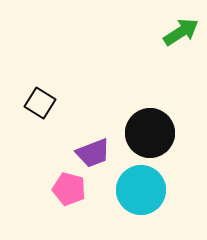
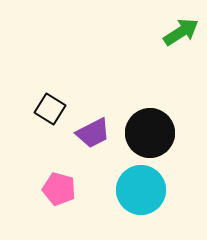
black square: moved 10 px right, 6 px down
purple trapezoid: moved 20 px up; rotated 6 degrees counterclockwise
pink pentagon: moved 10 px left
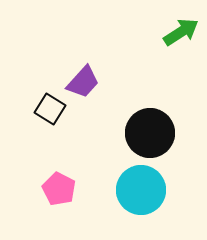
purple trapezoid: moved 10 px left, 51 px up; rotated 21 degrees counterclockwise
pink pentagon: rotated 12 degrees clockwise
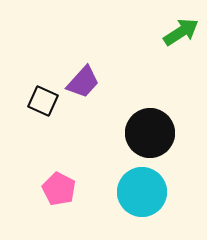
black square: moved 7 px left, 8 px up; rotated 8 degrees counterclockwise
cyan circle: moved 1 px right, 2 px down
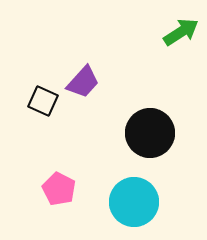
cyan circle: moved 8 px left, 10 px down
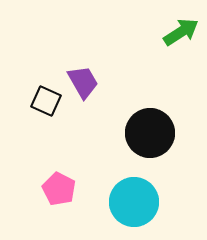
purple trapezoid: rotated 72 degrees counterclockwise
black square: moved 3 px right
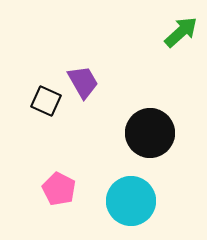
green arrow: rotated 9 degrees counterclockwise
cyan circle: moved 3 px left, 1 px up
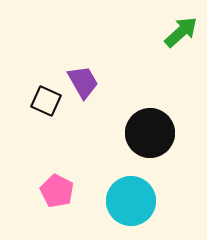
pink pentagon: moved 2 px left, 2 px down
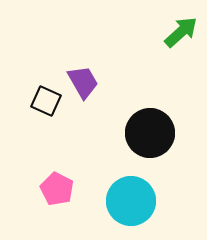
pink pentagon: moved 2 px up
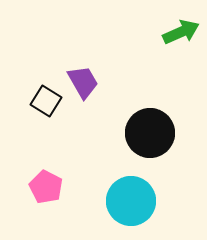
green arrow: rotated 18 degrees clockwise
black square: rotated 8 degrees clockwise
pink pentagon: moved 11 px left, 2 px up
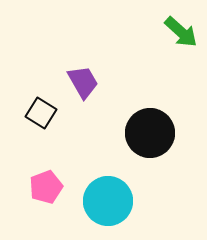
green arrow: rotated 66 degrees clockwise
black square: moved 5 px left, 12 px down
pink pentagon: rotated 24 degrees clockwise
cyan circle: moved 23 px left
